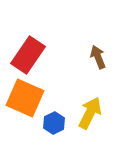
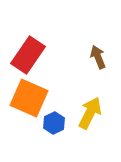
orange square: moved 4 px right
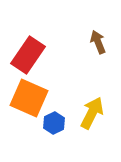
brown arrow: moved 15 px up
yellow arrow: moved 2 px right
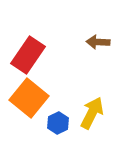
brown arrow: rotated 65 degrees counterclockwise
orange square: rotated 15 degrees clockwise
blue hexagon: moved 4 px right
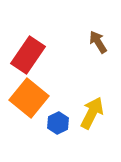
brown arrow: rotated 55 degrees clockwise
